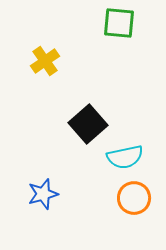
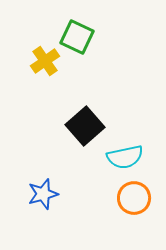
green square: moved 42 px left, 14 px down; rotated 20 degrees clockwise
black square: moved 3 px left, 2 px down
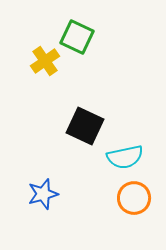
black square: rotated 24 degrees counterclockwise
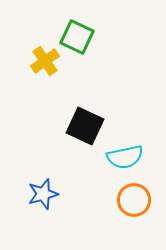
orange circle: moved 2 px down
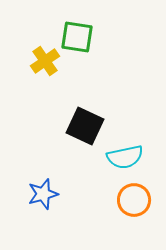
green square: rotated 16 degrees counterclockwise
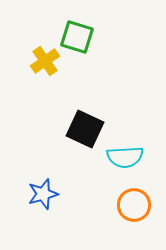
green square: rotated 8 degrees clockwise
black square: moved 3 px down
cyan semicircle: rotated 9 degrees clockwise
orange circle: moved 5 px down
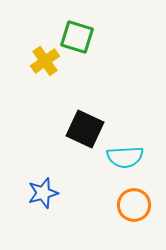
blue star: moved 1 px up
